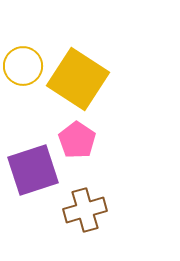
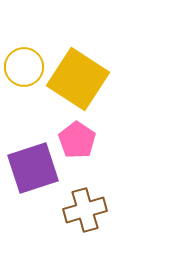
yellow circle: moved 1 px right, 1 px down
purple square: moved 2 px up
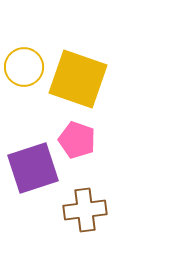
yellow square: rotated 14 degrees counterclockwise
pink pentagon: rotated 15 degrees counterclockwise
brown cross: rotated 9 degrees clockwise
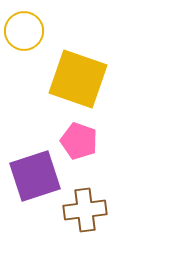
yellow circle: moved 36 px up
pink pentagon: moved 2 px right, 1 px down
purple square: moved 2 px right, 8 px down
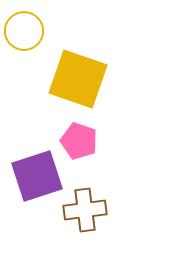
purple square: moved 2 px right
